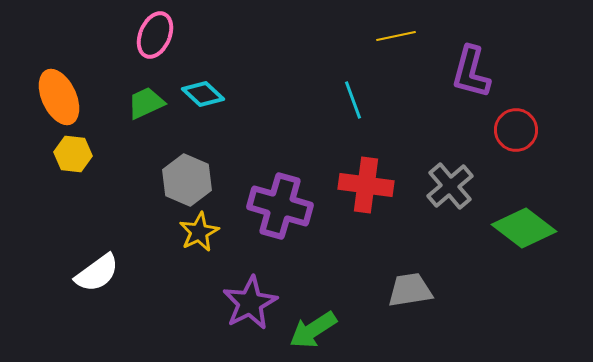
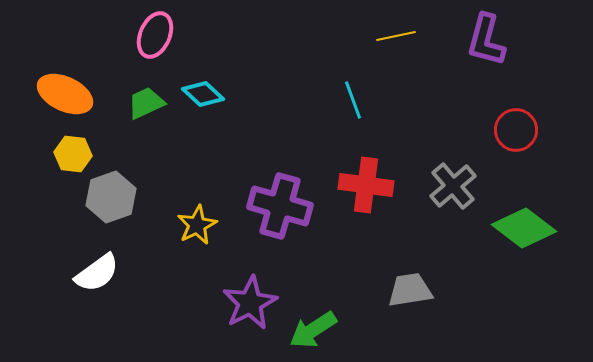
purple L-shape: moved 15 px right, 32 px up
orange ellipse: moved 6 px right, 3 px up; rotated 40 degrees counterclockwise
gray hexagon: moved 76 px left, 17 px down; rotated 18 degrees clockwise
gray cross: moved 3 px right
yellow star: moved 2 px left, 7 px up
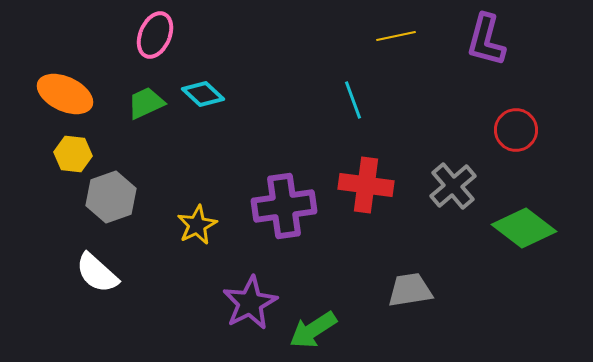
purple cross: moved 4 px right; rotated 24 degrees counterclockwise
white semicircle: rotated 78 degrees clockwise
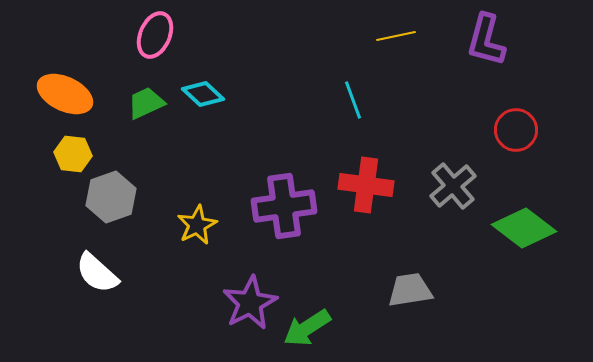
green arrow: moved 6 px left, 2 px up
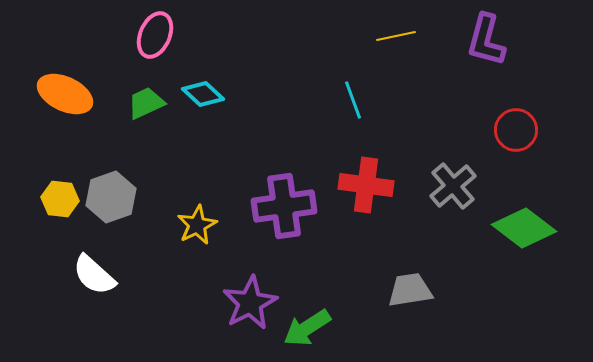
yellow hexagon: moved 13 px left, 45 px down
white semicircle: moved 3 px left, 2 px down
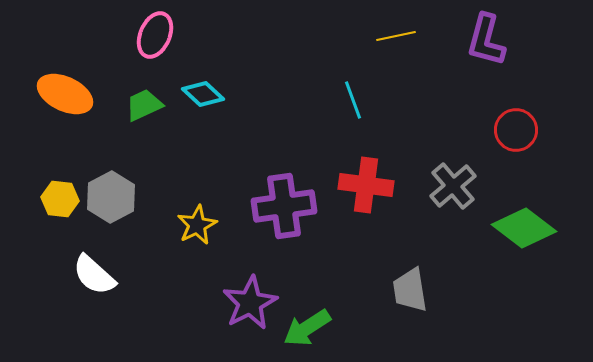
green trapezoid: moved 2 px left, 2 px down
gray hexagon: rotated 9 degrees counterclockwise
gray trapezoid: rotated 90 degrees counterclockwise
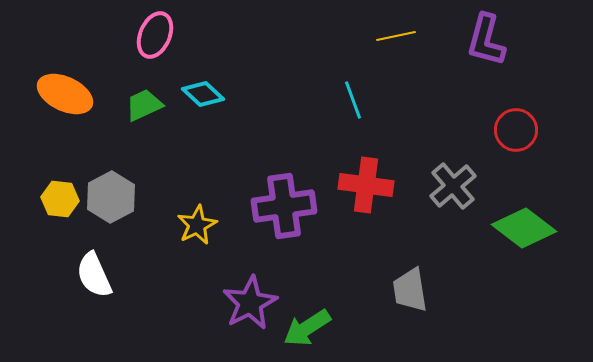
white semicircle: rotated 24 degrees clockwise
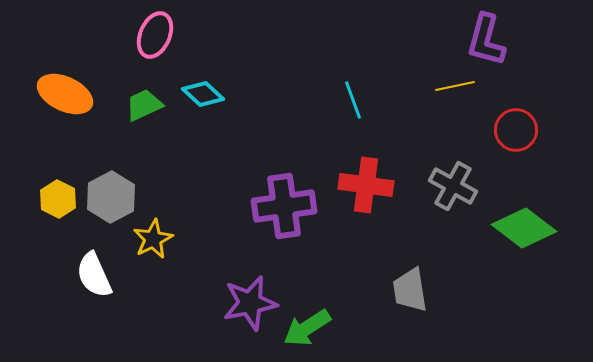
yellow line: moved 59 px right, 50 px down
gray cross: rotated 21 degrees counterclockwise
yellow hexagon: moved 2 px left; rotated 21 degrees clockwise
yellow star: moved 44 px left, 14 px down
purple star: rotated 16 degrees clockwise
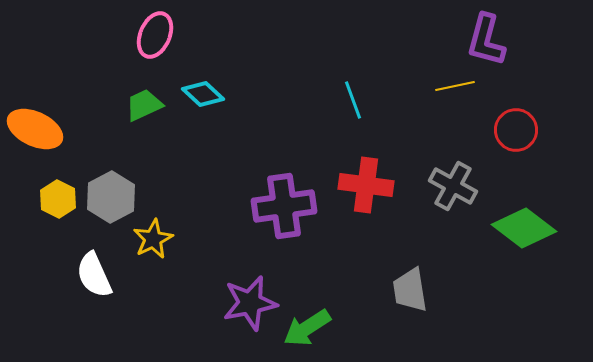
orange ellipse: moved 30 px left, 35 px down
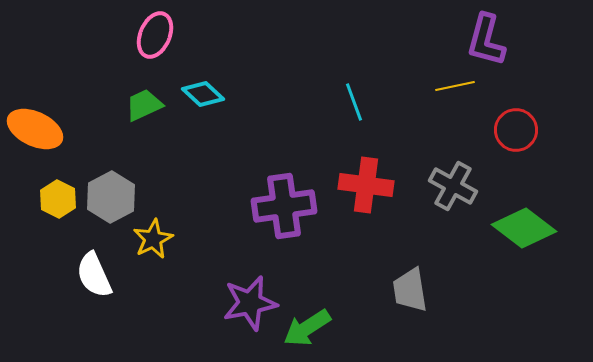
cyan line: moved 1 px right, 2 px down
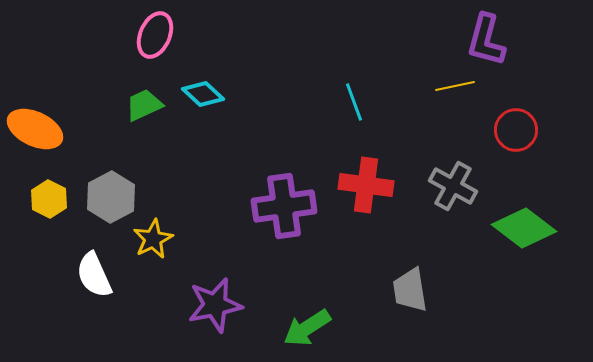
yellow hexagon: moved 9 px left
purple star: moved 35 px left, 2 px down
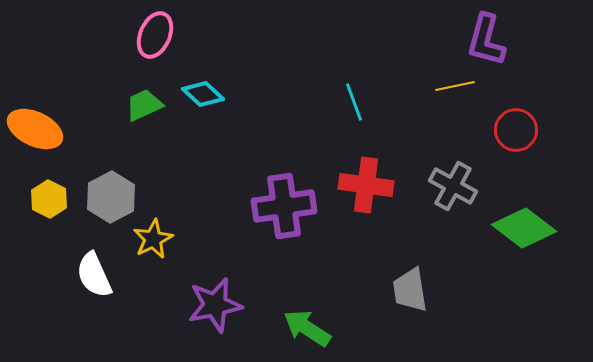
green arrow: rotated 66 degrees clockwise
